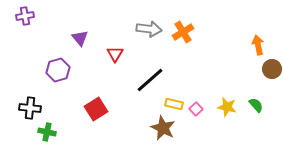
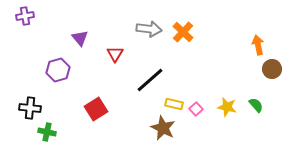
orange cross: rotated 15 degrees counterclockwise
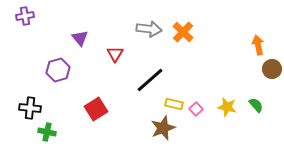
brown star: rotated 25 degrees clockwise
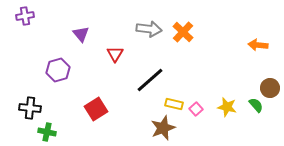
purple triangle: moved 1 px right, 4 px up
orange arrow: rotated 72 degrees counterclockwise
brown circle: moved 2 px left, 19 px down
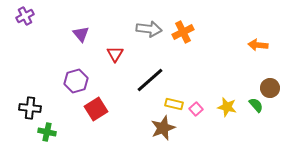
purple cross: rotated 18 degrees counterclockwise
orange cross: rotated 20 degrees clockwise
purple hexagon: moved 18 px right, 11 px down
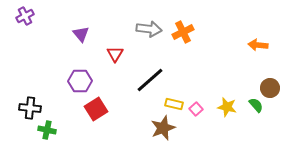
purple hexagon: moved 4 px right; rotated 15 degrees clockwise
green cross: moved 2 px up
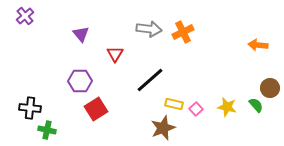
purple cross: rotated 12 degrees counterclockwise
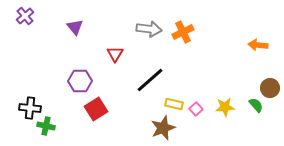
purple triangle: moved 6 px left, 7 px up
yellow star: moved 2 px left; rotated 18 degrees counterclockwise
green cross: moved 1 px left, 4 px up
